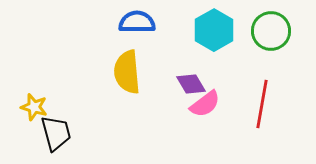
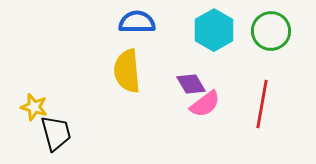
yellow semicircle: moved 1 px up
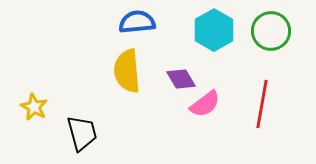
blue semicircle: rotated 6 degrees counterclockwise
purple diamond: moved 10 px left, 5 px up
yellow star: rotated 12 degrees clockwise
black trapezoid: moved 26 px right
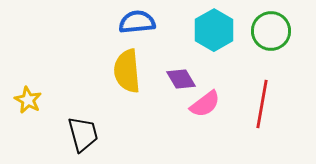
yellow star: moved 6 px left, 7 px up
black trapezoid: moved 1 px right, 1 px down
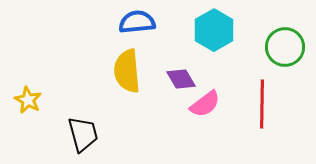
green circle: moved 14 px right, 16 px down
red line: rotated 9 degrees counterclockwise
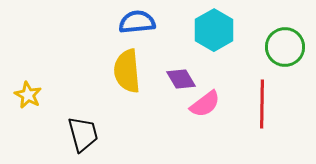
yellow star: moved 5 px up
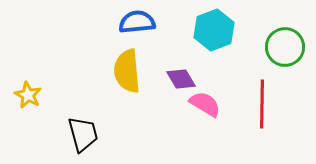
cyan hexagon: rotated 9 degrees clockwise
pink semicircle: rotated 112 degrees counterclockwise
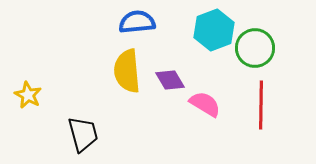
green circle: moved 30 px left, 1 px down
purple diamond: moved 11 px left, 1 px down
red line: moved 1 px left, 1 px down
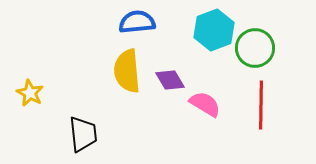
yellow star: moved 2 px right, 2 px up
black trapezoid: rotated 9 degrees clockwise
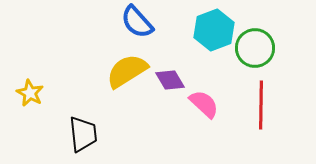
blue semicircle: rotated 126 degrees counterclockwise
yellow semicircle: rotated 63 degrees clockwise
pink semicircle: moved 1 px left; rotated 12 degrees clockwise
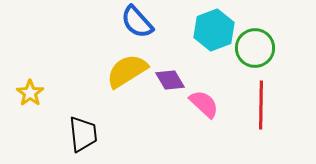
yellow star: rotated 8 degrees clockwise
